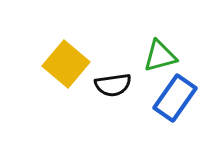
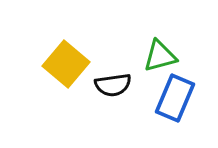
blue rectangle: rotated 12 degrees counterclockwise
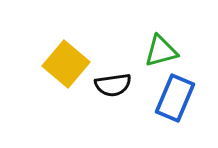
green triangle: moved 1 px right, 5 px up
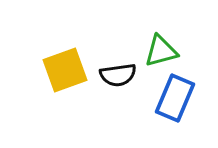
yellow square: moved 1 px left, 6 px down; rotated 30 degrees clockwise
black semicircle: moved 5 px right, 10 px up
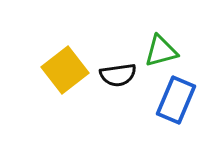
yellow square: rotated 18 degrees counterclockwise
blue rectangle: moved 1 px right, 2 px down
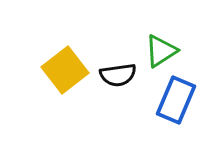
green triangle: rotated 18 degrees counterclockwise
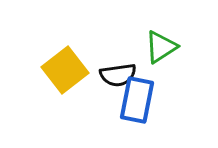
green triangle: moved 4 px up
blue rectangle: moved 39 px left; rotated 12 degrees counterclockwise
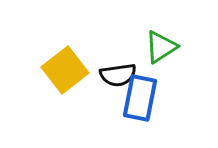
blue rectangle: moved 3 px right, 2 px up
